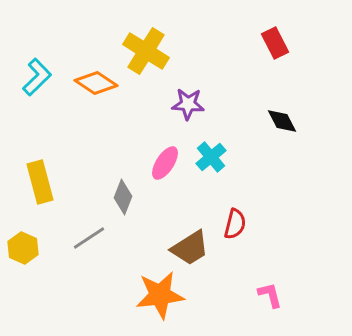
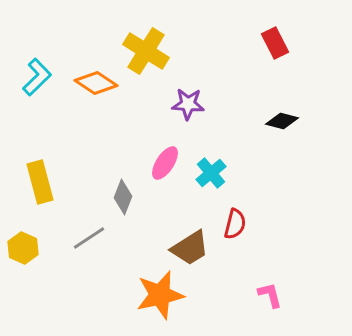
black diamond: rotated 48 degrees counterclockwise
cyan cross: moved 16 px down
orange star: rotated 6 degrees counterclockwise
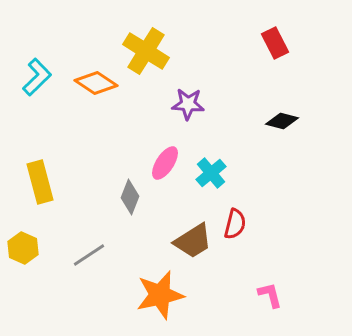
gray diamond: moved 7 px right
gray line: moved 17 px down
brown trapezoid: moved 3 px right, 7 px up
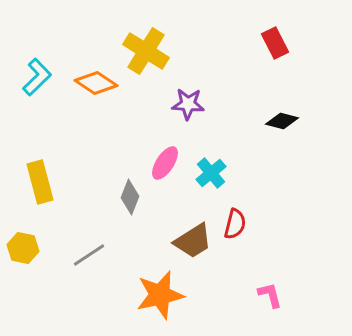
yellow hexagon: rotated 12 degrees counterclockwise
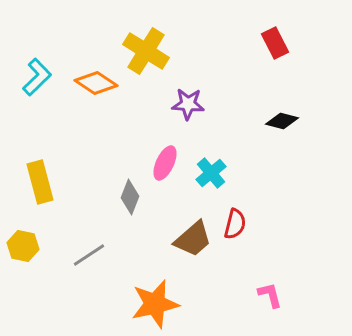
pink ellipse: rotated 8 degrees counterclockwise
brown trapezoid: moved 2 px up; rotated 9 degrees counterclockwise
yellow hexagon: moved 2 px up
orange star: moved 5 px left, 9 px down
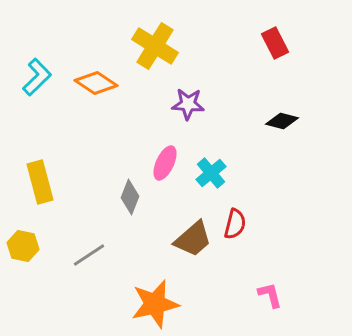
yellow cross: moved 9 px right, 5 px up
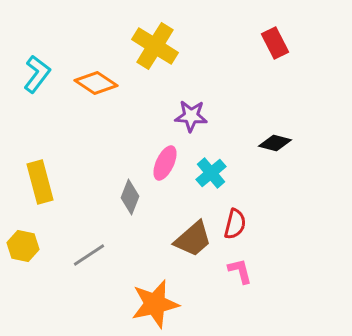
cyan L-shape: moved 3 px up; rotated 9 degrees counterclockwise
purple star: moved 3 px right, 12 px down
black diamond: moved 7 px left, 22 px down
pink L-shape: moved 30 px left, 24 px up
